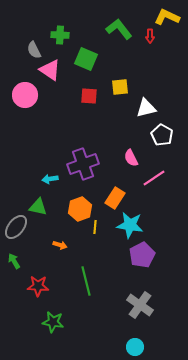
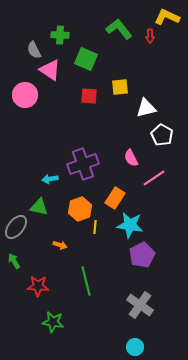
green triangle: moved 1 px right
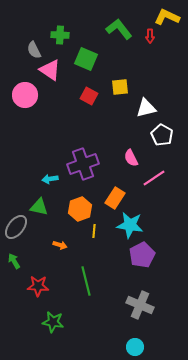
red square: rotated 24 degrees clockwise
yellow line: moved 1 px left, 4 px down
gray cross: rotated 12 degrees counterclockwise
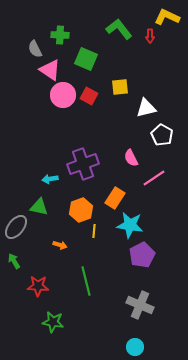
gray semicircle: moved 1 px right, 1 px up
pink circle: moved 38 px right
orange hexagon: moved 1 px right, 1 px down
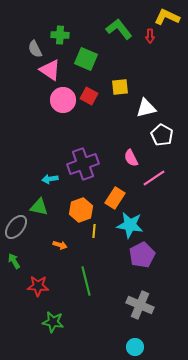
pink circle: moved 5 px down
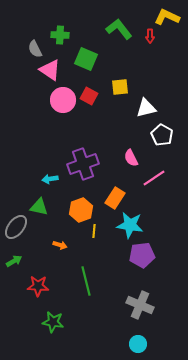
purple pentagon: rotated 20 degrees clockwise
green arrow: rotated 91 degrees clockwise
cyan circle: moved 3 px right, 3 px up
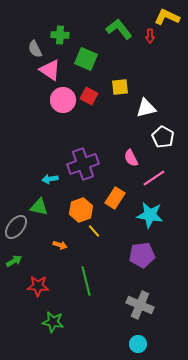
white pentagon: moved 1 px right, 2 px down
cyan star: moved 20 px right, 10 px up
yellow line: rotated 48 degrees counterclockwise
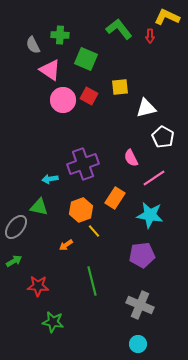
gray semicircle: moved 2 px left, 4 px up
orange arrow: moved 6 px right; rotated 128 degrees clockwise
green line: moved 6 px right
